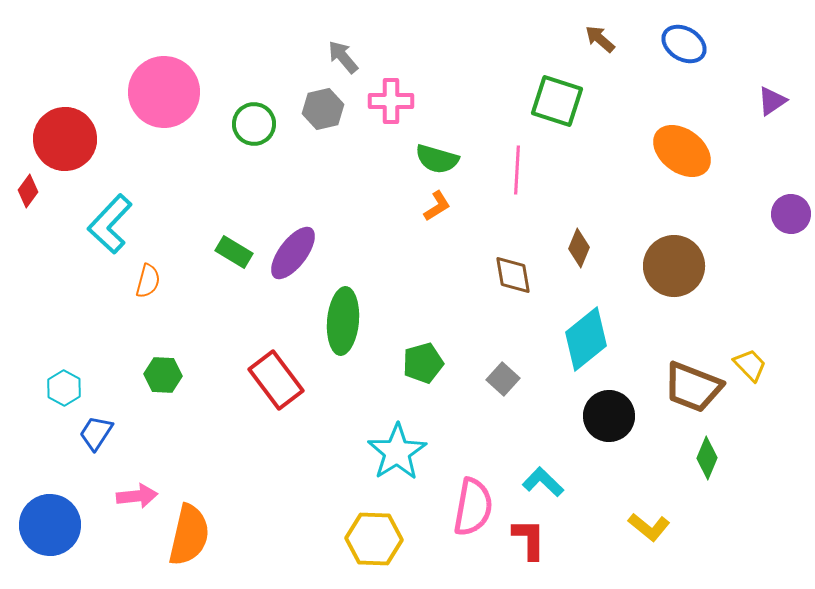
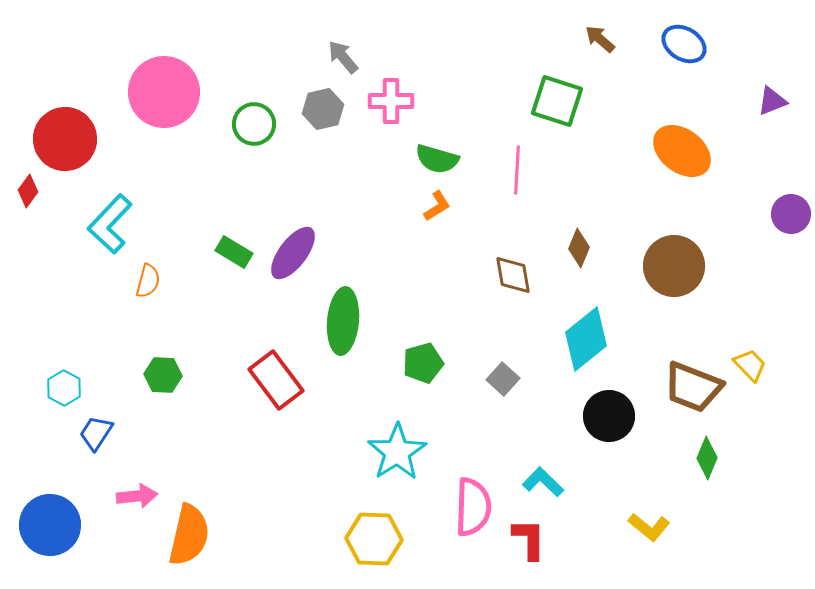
purple triangle at (772, 101): rotated 12 degrees clockwise
pink semicircle at (473, 507): rotated 8 degrees counterclockwise
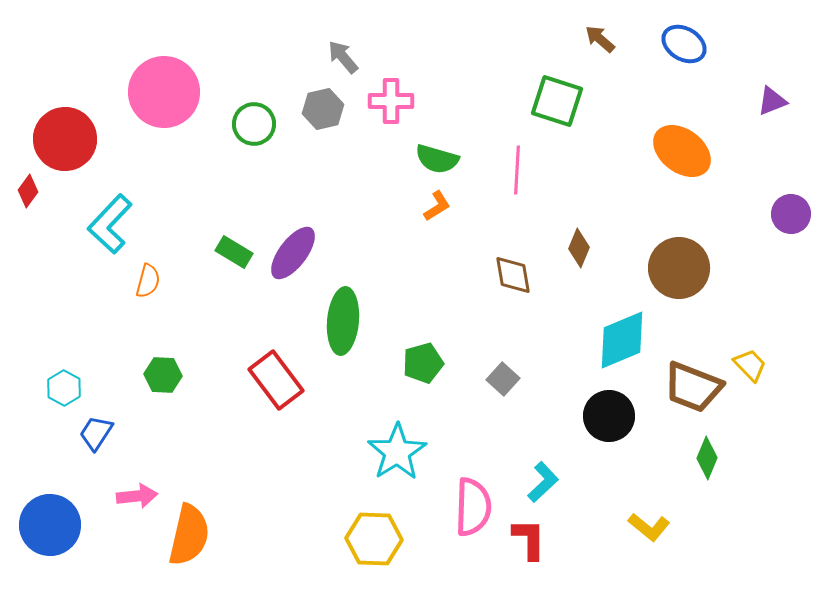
brown circle at (674, 266): moved 5 px right, 2 px down
cyan diamond at (586, 339): moved 36 px right, 1 px down; rotated 16 degrees clockwise
cyan L-shape at (543, 482): rotated 93 degrees clockwise
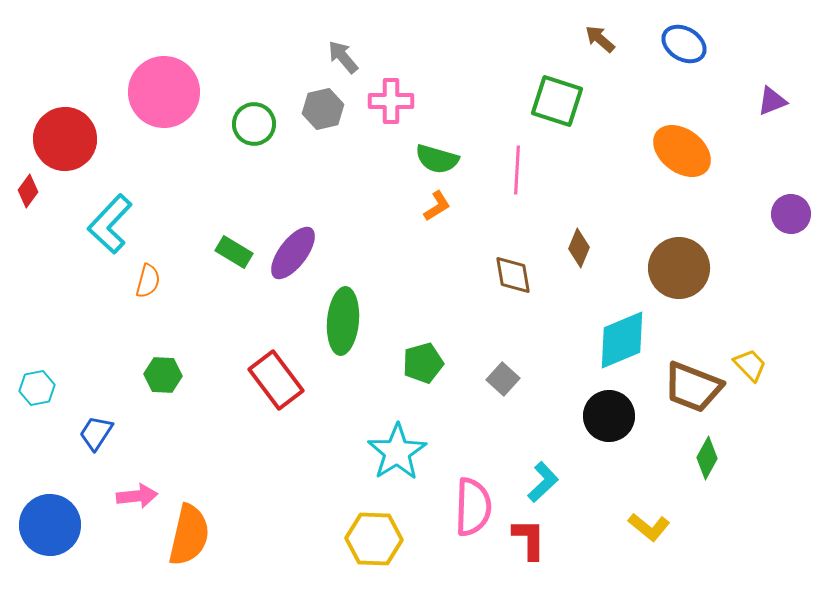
cyan hexagon at (64, 388): moved 27 px left; rotated 20 degrees clockwise
green diamond at (707, 458): rotated 6 degrees clockwise
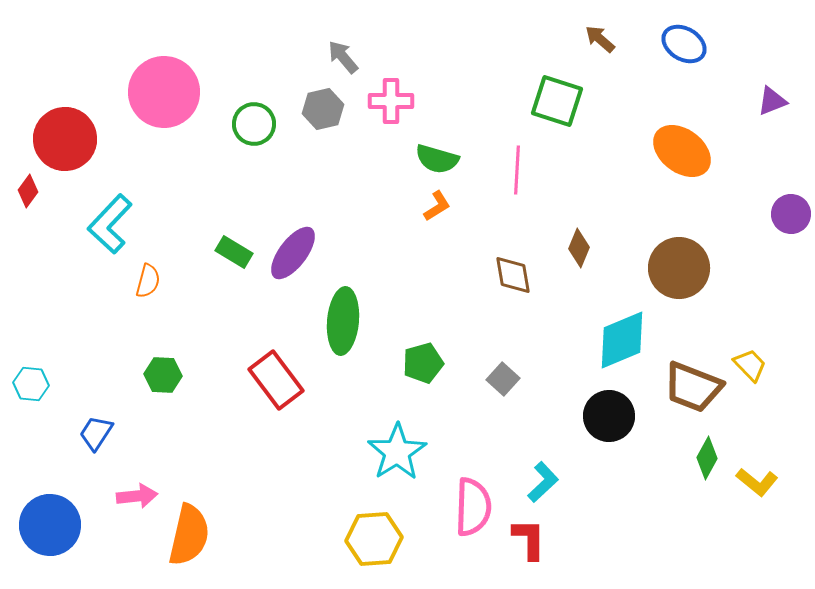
cyan hexagon at (37, 388): moved 6 px left, 4 px up; rotated 16 degrees clockwise
yellow L-shape at (649, 527): moved 108 px right, 45 px up
yellow hexagon at (374, 539): rotated 6 degrees counterclockwise
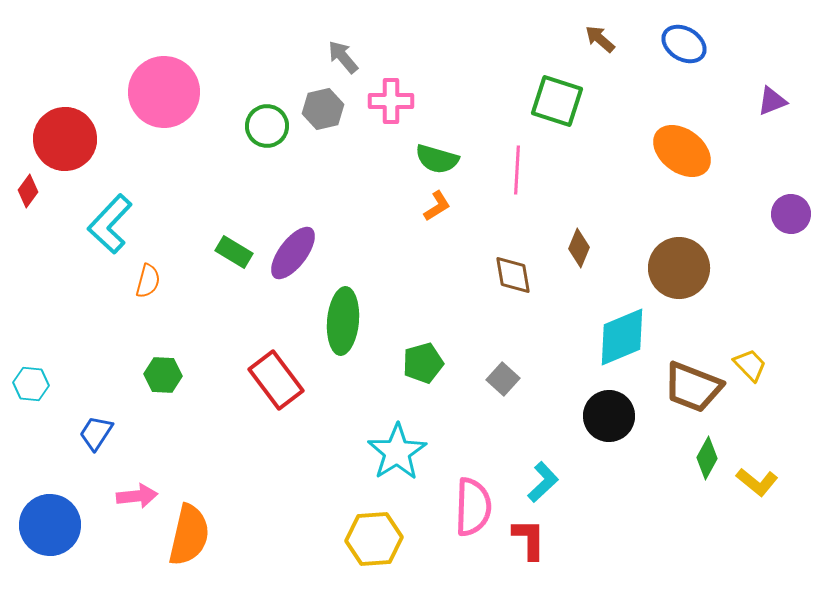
green circle at (254, 124): moved 13 px right, 2 px down
cyan diamond at (622, 340): moved 3 px up
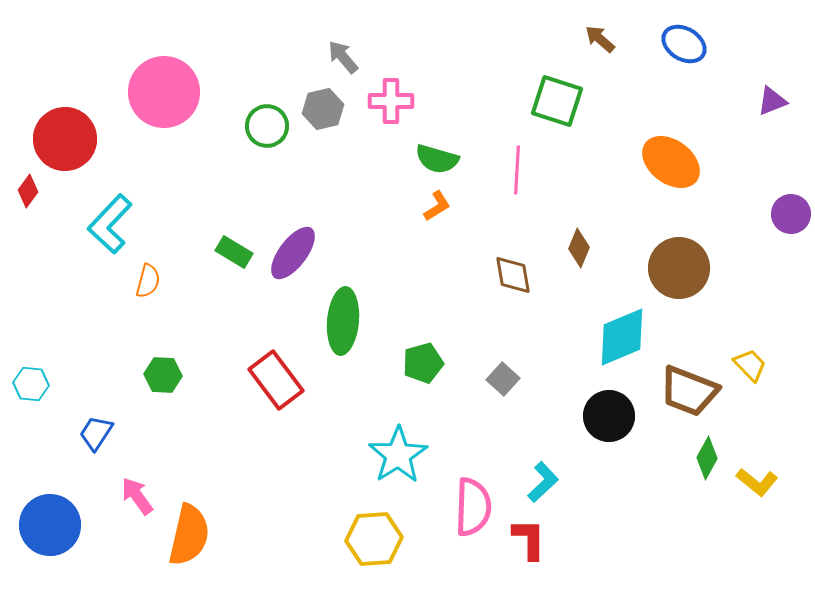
orange ellipse at (682, 151): moved 11 px left, 11 px down
brown trapezoid at (693, 387): moved 4 px left, 4 px down
cyan star at (397, 452): moved 1 px right, 3 px down
pink arrow at (137, 496): rotated 120 degrees counterclockwise
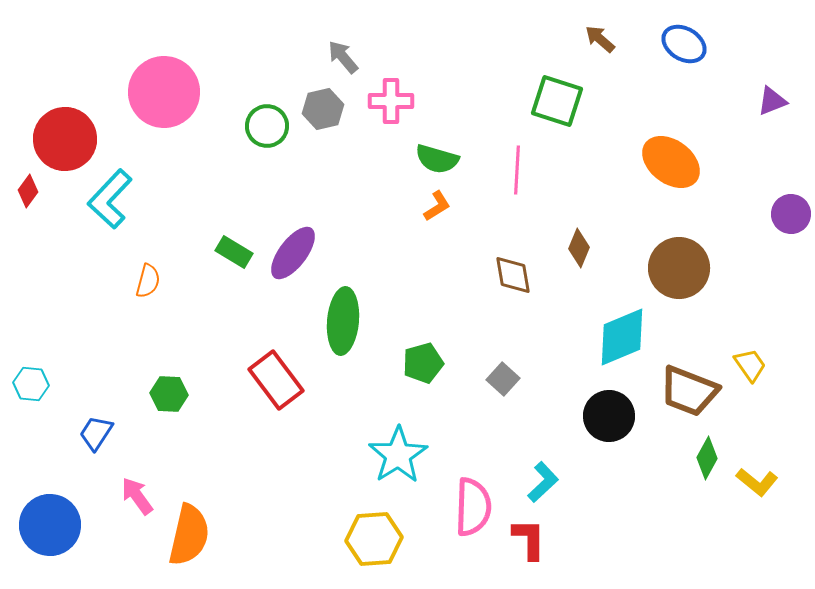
cyan L-shape at (110, 224): moved 25 px up
yellow trapezoid at (750, 365): rotated 9 degrees clockwise
green hexagon at (163, 375): moved 6 px right, 19 px down
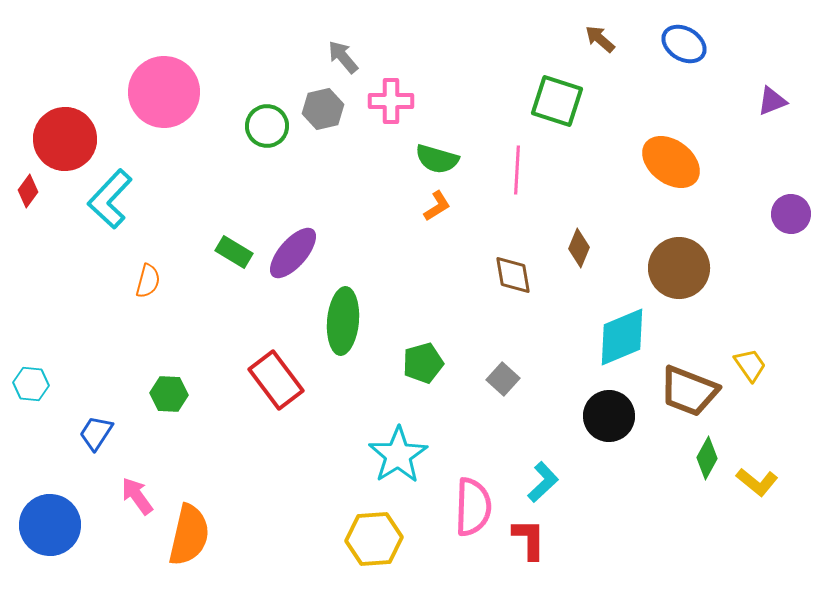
purple ellipse at (293, 253): rotated 4 degrees clockwise
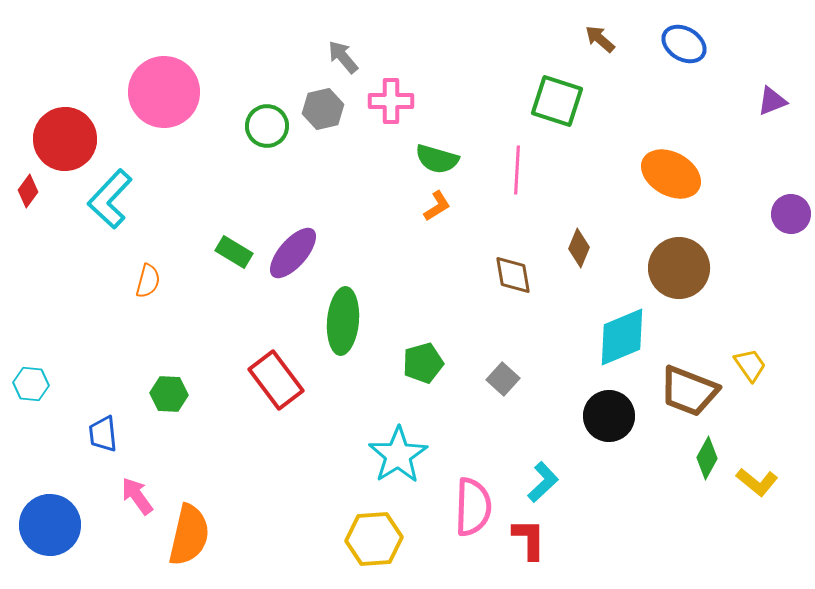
orange ellipse at (671, 162): moved 12 px down; rotated 8 degrees counterclockwise
blue trapezoid at (96, 433): moved 7 px right, 1 px down; rotated 39 degrees counterclockwise
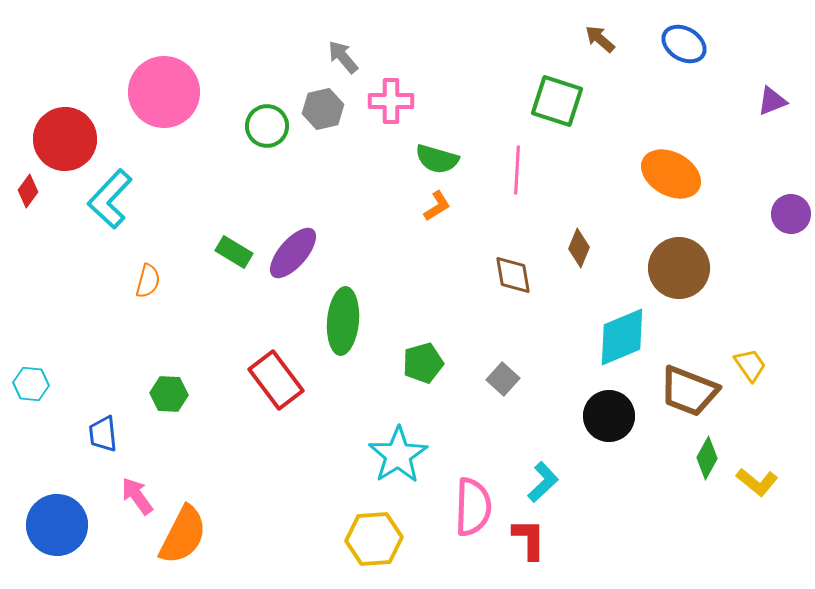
blue circle at (50, 525): moved 7 px right
orange semicircle at (189, 535): moved 6 px left; rotated 14 degrees clockwise
